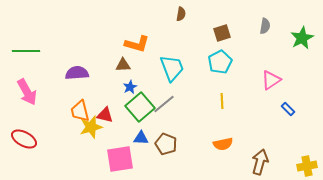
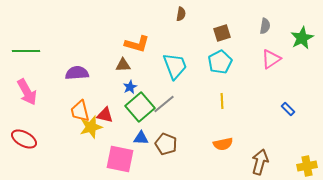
cyan trapezoid: moved 3 px right, 2 px up
pink triangle: moved 21 px up
pink square: rotated 20 degrees clockwise
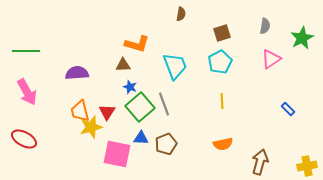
blue star: rotated 24 degrees counterclockwise
gray line: rotated 70 degrees counterclockwise
red triangle: moved 2 px right, 3 px up; rotated 48 degrees clockwise
brown pentagon: rotated 30 degrees clockwise
pink square: moved 3 px left, 5 px up
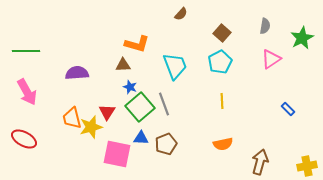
brown semicircle: rotated 32 degrees clockwise
brown square: rotated 30 degrees counterclockwise
orange trapezoid: moved 8 px left, 7 px down
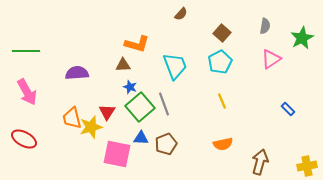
yellow line: rotated 21 degrees counterclockwise
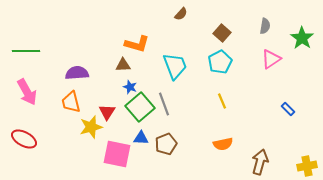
green star: rotated 10 degrees counterclockwise
orange trapezoid: moved 1 px left, 16 px up
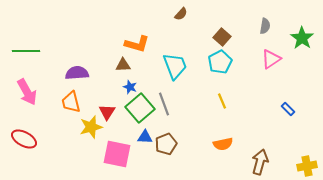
brown square: moved 4 px down
green square: moved 1 px down
blue triangle: moved 4 px right, 1 px up
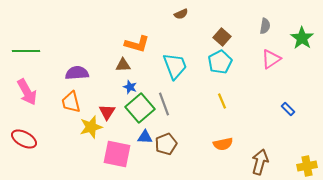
brown semicircle: rotated 24 degrees clockwise
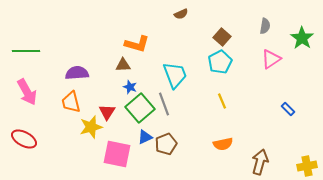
cyan trapezoid: moved 9 px down
blue triangle: rotated 28 degrees counterclockwise
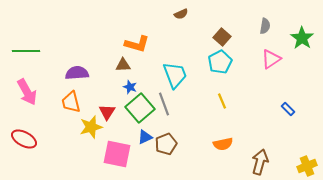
yellow cross: rotated 12 degrees counterclockwise
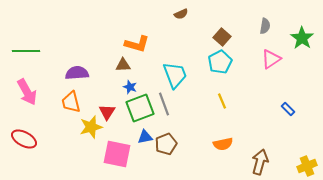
green square: rotated 20 degrees clockwise
blue triangle: rotated 14 degrees clockwise
